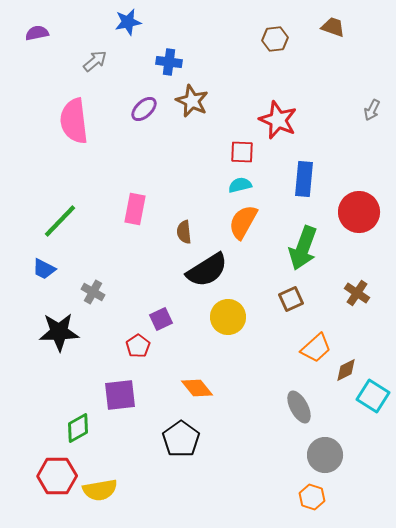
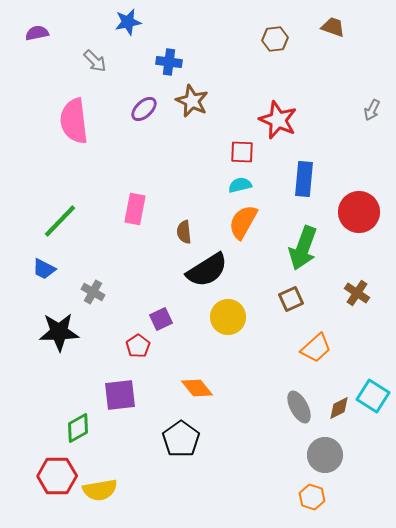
gray arrow at (95, 61): rotated 85 degrees clockwise
brown diamond at (346, 370): moved 7 px left, 38 px down
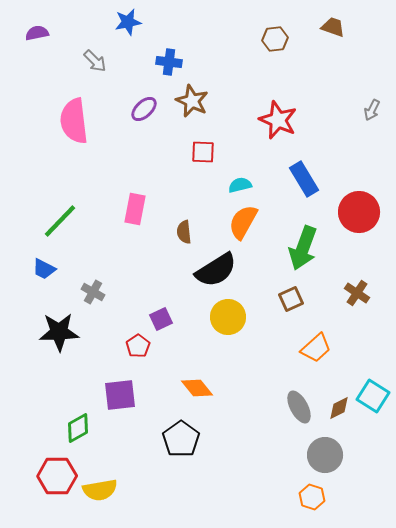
red square at (242, 152): moved 39 px left
blue rectangle at (304, 179): rotated 36 degrees counterclockwise
black semicircle at (207, 270): moved 9 px right
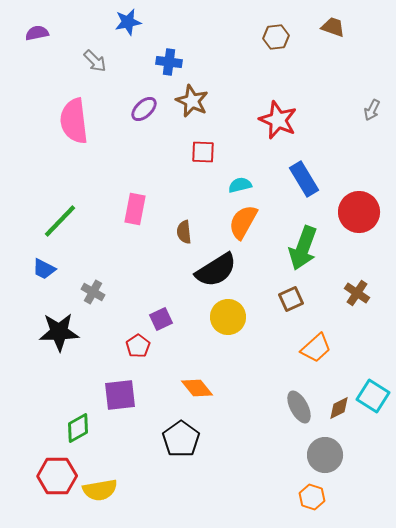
brown hexagon at (275, 39): moved 1 px right, 2 px up
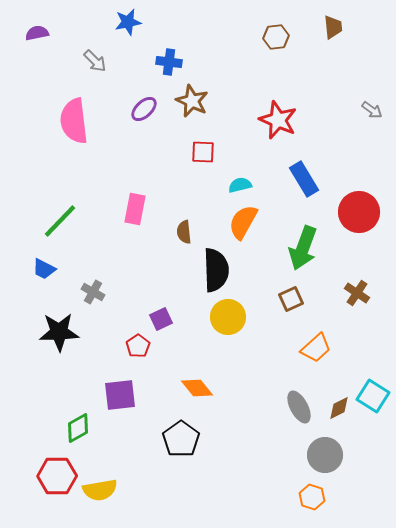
brown trapezoid at (333, 27): rotated 65 degrees clockwise
gray arrow at (372, 110): rotated 80 degrees counterclockwise
black semicircle at (216, 270): rotated 60 degrees counterclockwise
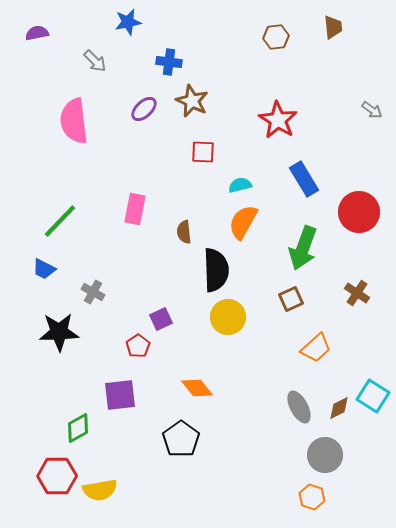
red star at (278, 120): rotated 9 degrees clockwise
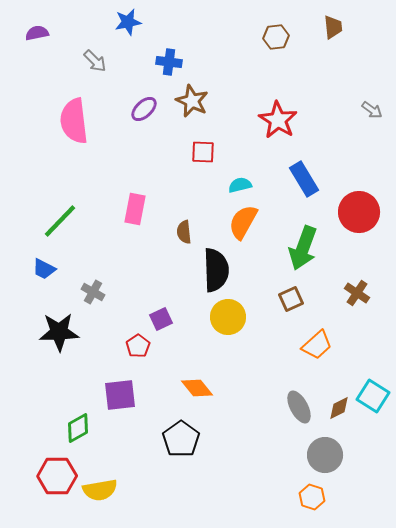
orange trapezoid at (316, 348): moved 1 px right, 3 px up
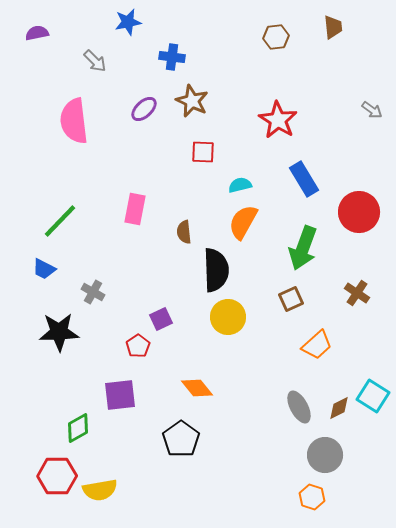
blue cross at (169, 62): moved 3 px right, 5 px up
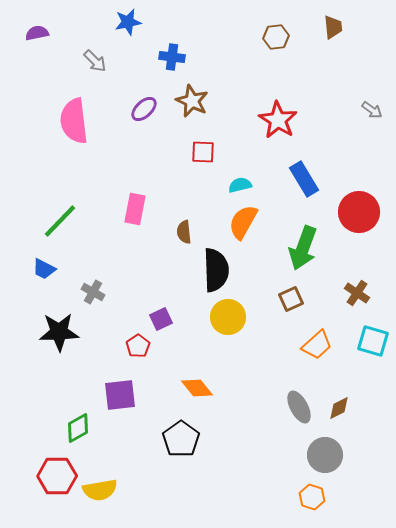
cyan square at (373, 396): moved 55 px up; rotated 16 degrees counterclockwise
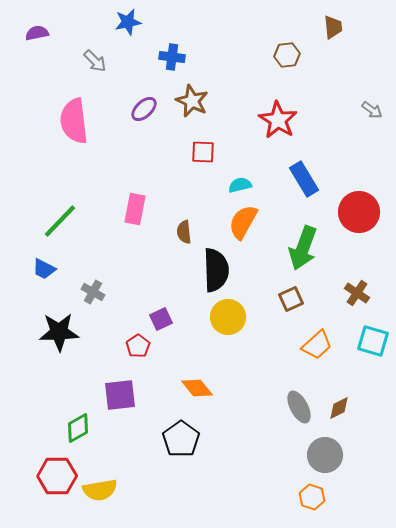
brown hexagon at (276, 37): moved 11 px right, 18 px down
